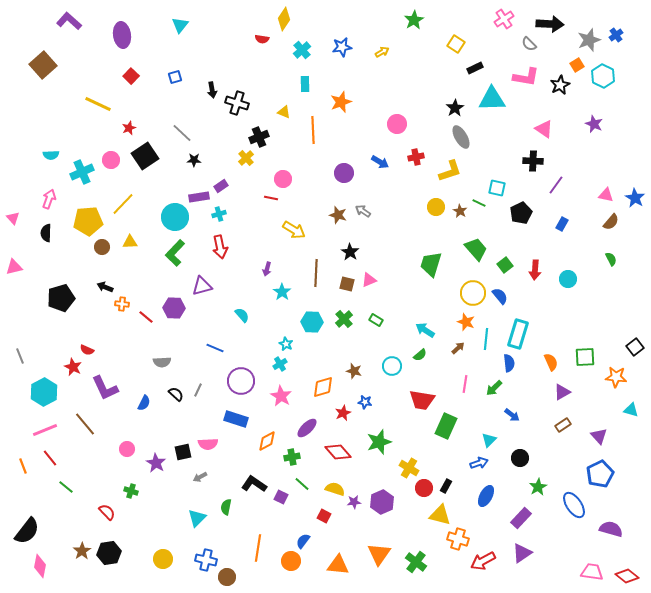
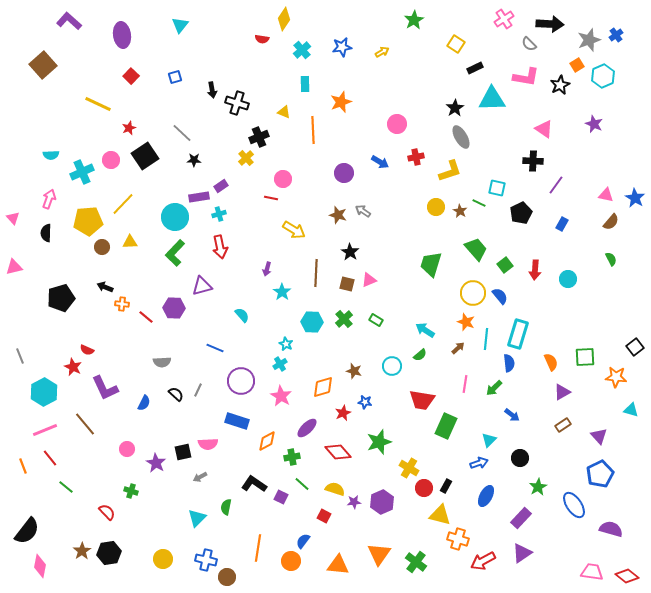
cyan hexagon at (603, 76): rotated 10 degrees clockwise
blue rectangle at (236, 419): moved 1 px right, 2 px down
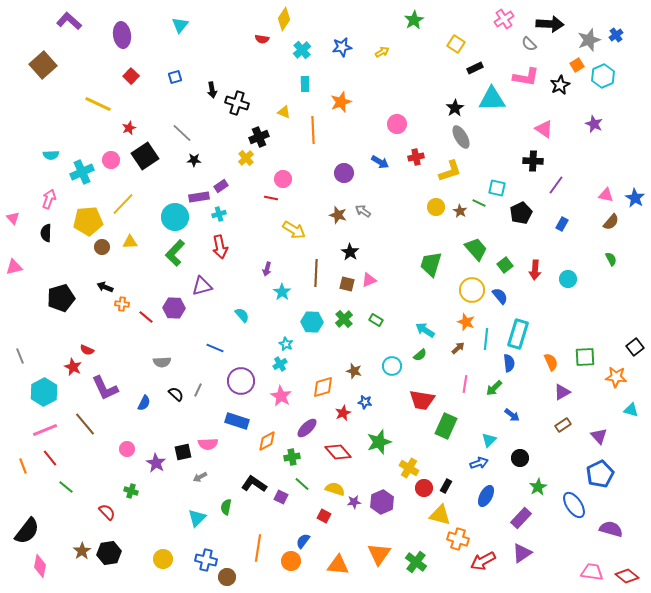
yellow circle at (473, 293): moved 1 px left, 3 px up
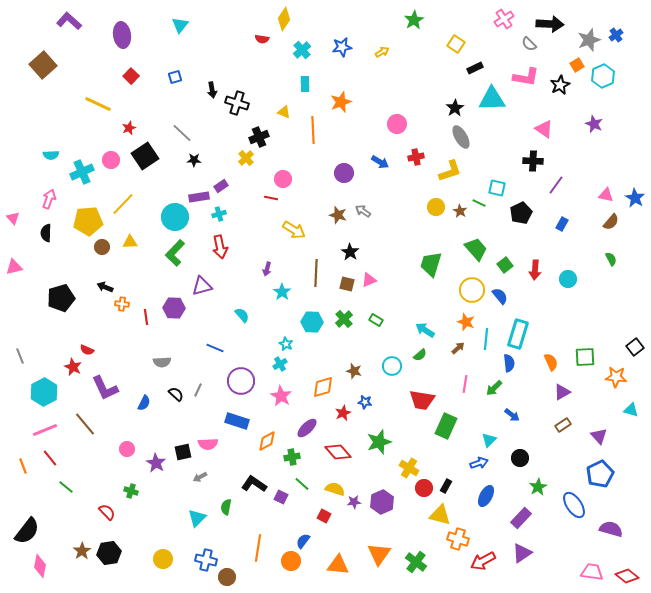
red line at (146, 317): rotated 42 degrees clockwise
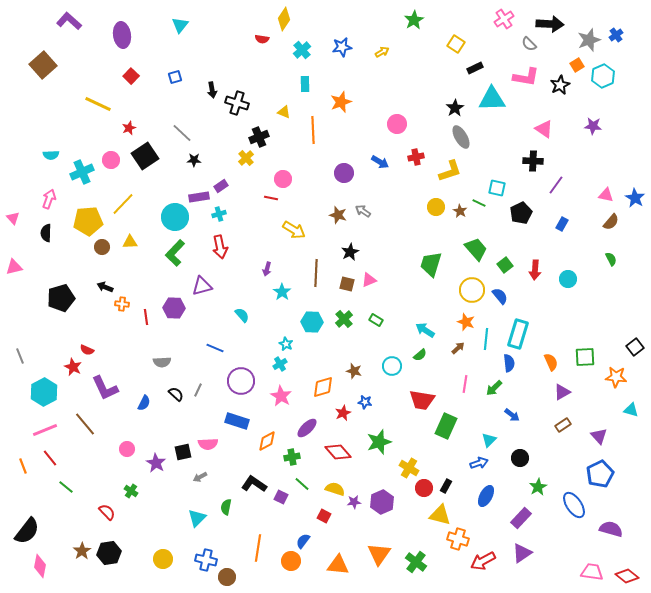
purple star at (594, 124): moved 1 px left, 2 px down; rotated 18 degrees counterclockwise
black star at (350, 252): rotated 12 degrees clockwise
green cross at (131, 491): rotated 16 degrees clockwise
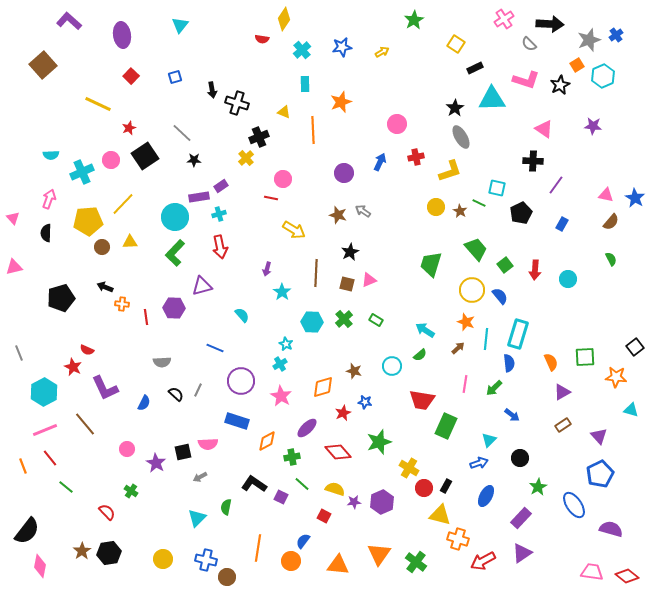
pink L-shape at (526, 77): moved 3 px down; rotated 8 degrees clockwise
blue arrow at (380, 162): rotated 96 degrees counterclockwise
gray line at (20, 356): moved 1 px left, 3 px up
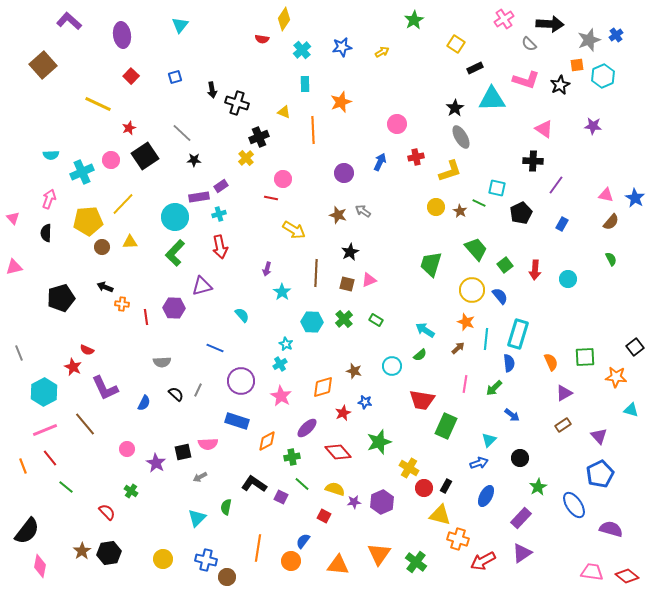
orange square at (577, 65): rotated 24 degrees clockwise
purple triangle at (562, 392): moved 2 px right, 1 px down
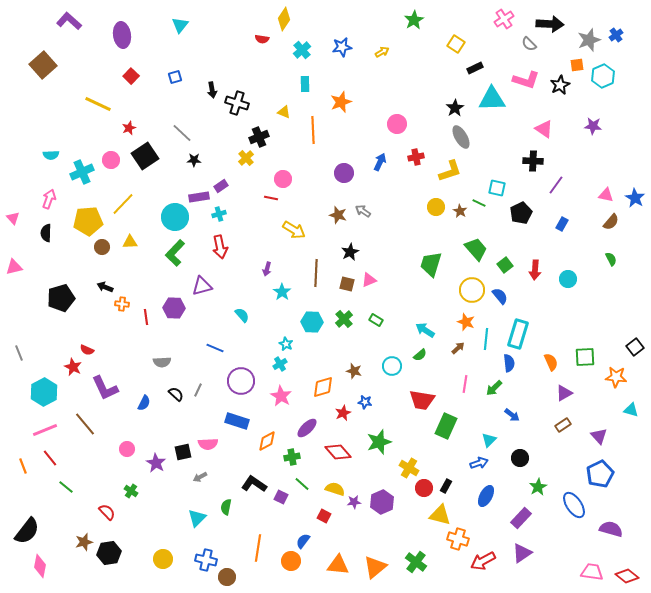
brown star at (82, 551): moved 2 px right, 9 px up; rotated 18 degrees clockwise
orange triangle at (379, 554): moved 4 px left, 13 px down; rotated 15 degrees clockwise
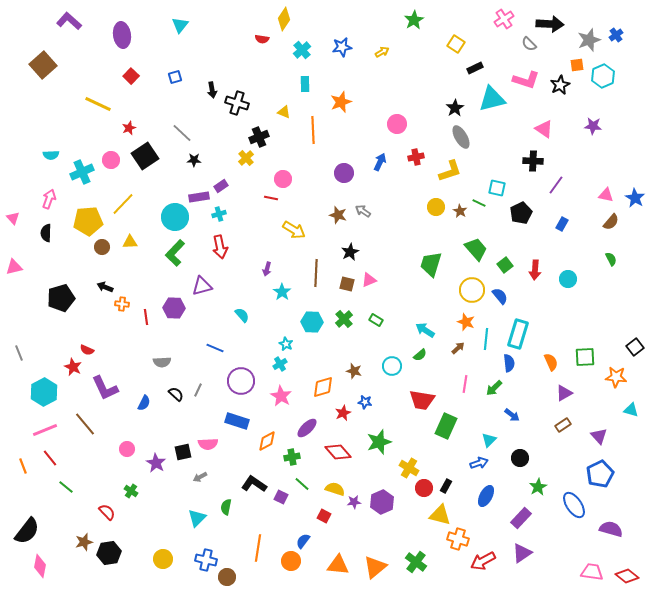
cyan triangle at (492, 99): rotated 12 degrees counterclockwise
